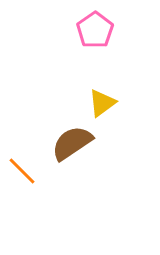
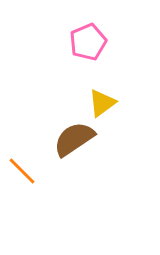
pink pentagon: moved 7 px left, 12 px down; rotated 12 degrees clockwise
brown semicircle: moved 2 px right, 4 px up
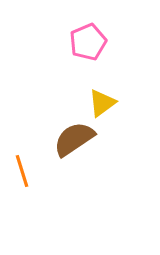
orange line: rotated 28 degrees clockwise
